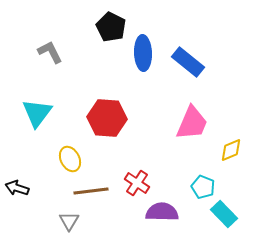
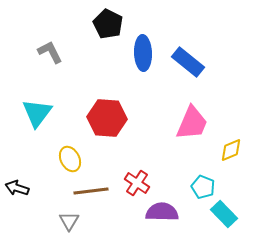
black pentagon: moved 3 px left, 3 px up
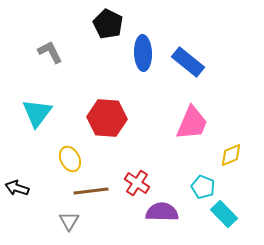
yellow diamond: moved 5 px down
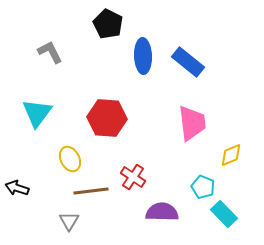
blue ellipse: moved 3 px down
pink trapezoid: rotated 30 degrees counterclockwise
red cross: moved 4 px left, 6 px up
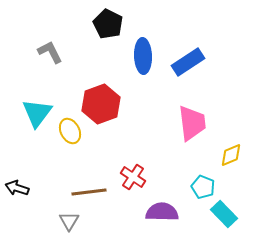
blue rectangle: rotated 72 degrees counterclockwise
red hexagon: moved 6 px left, 14 px up; rotated 24 degrees counterclockwise
yellow ellipse: moved 28 px up
brown line: moved 2 px left, 1 px down
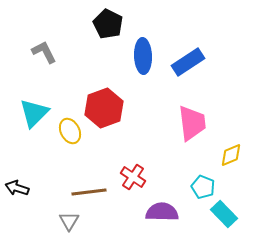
gray L-shape: moved 6 px left
red hexagon: moved 3 px right, 4 px down
cyan triangle: moved 3 px left; rotated 8 degrees clockwise
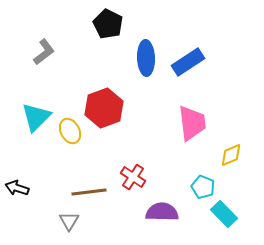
gray L-shape: rotated 80 degrees clockwise
blue ellipse: moved 3 px right, 2 px down
cyan triangle: moved 2 px right, 4 px down
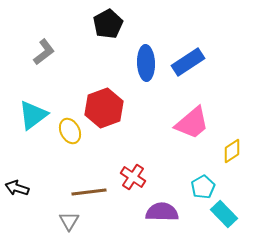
black pentagon: rotated 16 degrees clockwise
blue ellipse: moved 5 px down
cyan triangle: moved 3 px left, 2 px up; rotated 8 degrees clockwise
pink trapezoid: rotated 57 degrees clockwise
yellow diamond: moved 1 px right, 4 px up; rotated 10 degrees counterclockwise
cyan pentagon: rotated 20 degrees clockwise
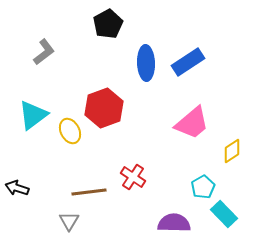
purple semicircle: moved 12 px right, 11 px down
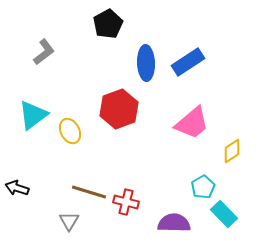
red hexagon: moved 15 px right, 1 px down
red cross: moved 7 px left, 25 px down; rotated 20 degrees counterclockwise
brown line: rotated 24 degrees clockwise
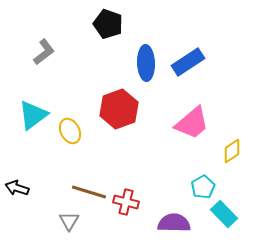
black pentagon: rotated 24 degrees counterclockwise
